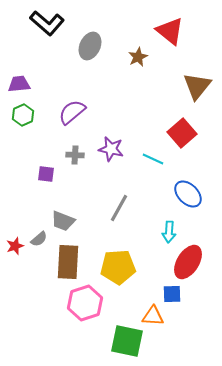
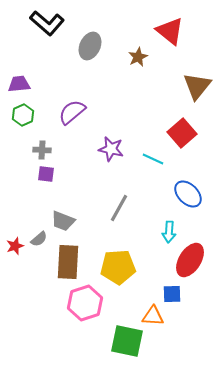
gray cross: moved 33 px left, 5 px up
red ellipse: moved 2 px right, 2 px up
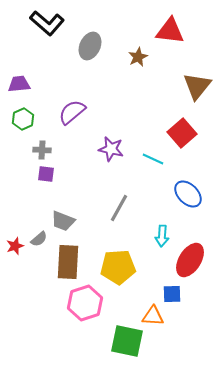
red triangle: rotated 32 degrees counterclockwise
green hexagon: moved 4 px down
cyan arrow: moved 7 px left, 4 px down
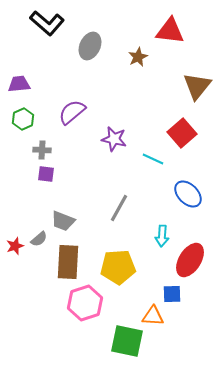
purple star: moved 3 px right, 10 px up
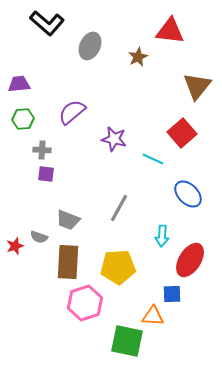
green hexagon: rotated 20 degrees clockwise
gray trapezoid: moved 5 px right, 1 px up
gray semicircle: moved 2 px up; rotated 60 degrees clockwise
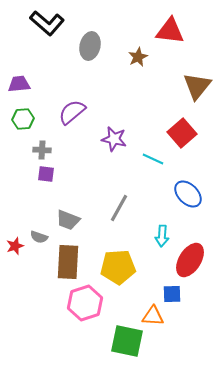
gray ellipse: rotated 12 degrees counterclockwise
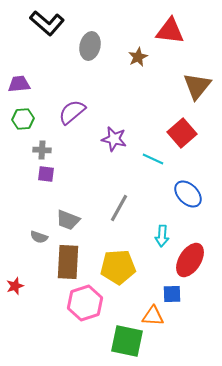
red star: moved 40 px down
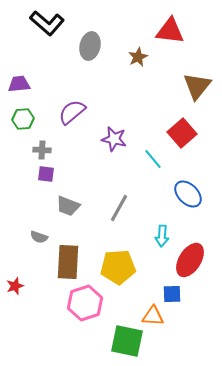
cyan line: rotated 25 degrees clockwise
gray trapezoid: moved 14 px up
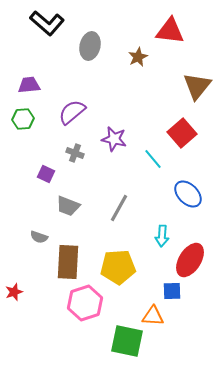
purple trapezoid: moved 10 px right, 1 px down
gray cross: moved 33 px right, 3 px down; rotated 18 degrees clockwise
purple square: rotated 18 degrees clockwise
red star: moved 1 px left, 6 px down
blue square: moved 3 px up
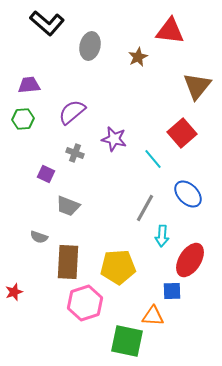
gray line: moved 26 px right
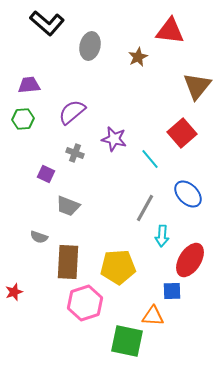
cyan line: moved 3 px left
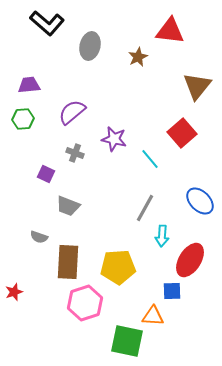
blue ellipse: moved 12 px right, 7 px down
